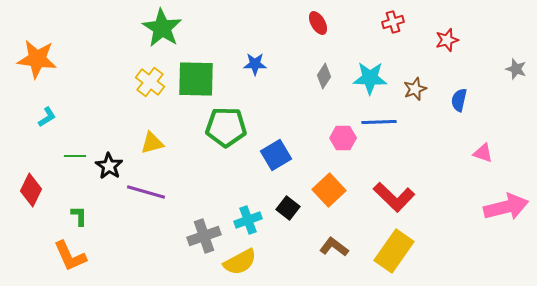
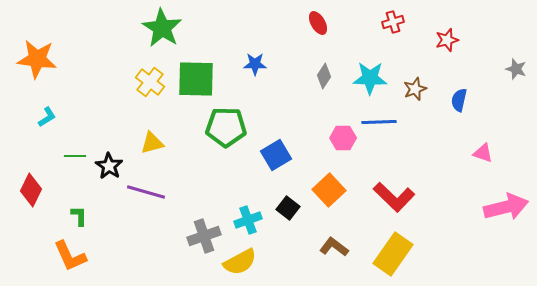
yellow rectangle: moved 1 px left, 3 px down
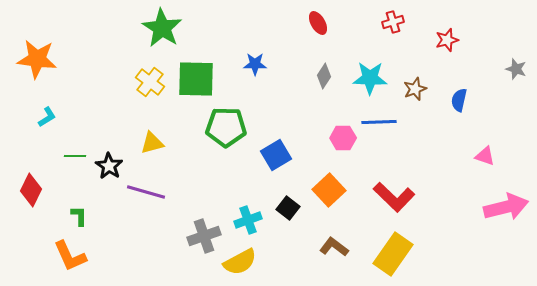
pink triangle: moved 2 px right, 3 px down
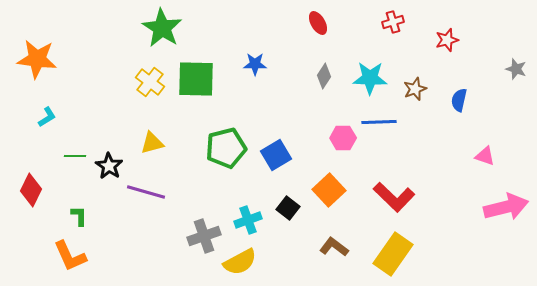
green pentagon: moved 21 px down; rotated 15 degrees counterclockwise
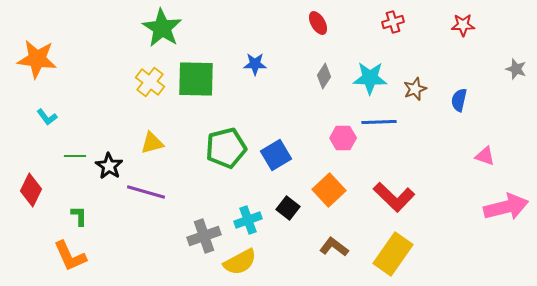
red star: moved 16 px right, 15 px up; rotated 15 degrees clockwise
cyan L-shape: rotated 85 degrees clockwise
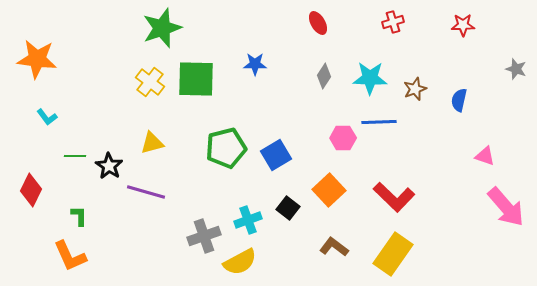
green star: rotated 21 degrees clockwise
pink arrow: rotated 63 degrees clockwise
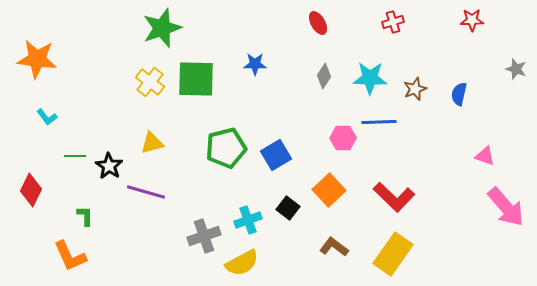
red star: moved 9 px right, 5 px up
blue semicircle: moved 6 px up
green L-shape: moved 6 px right
yellow semicircle: moved 2 px right, 1 px down
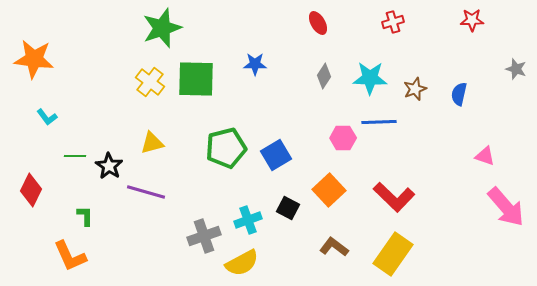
orange star: moved 3 px left
black square: rotated 10 degrees counterclockwise
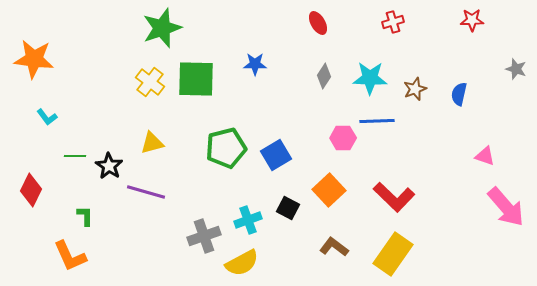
blue line: moved 2 px left, 1 px up
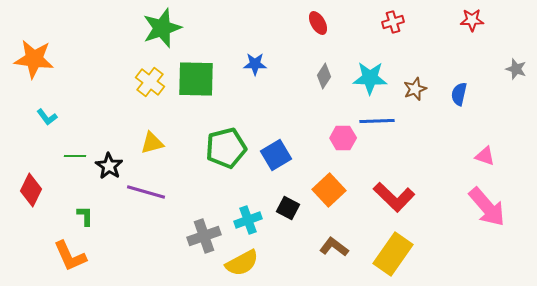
pink arrow: moved 19 px left
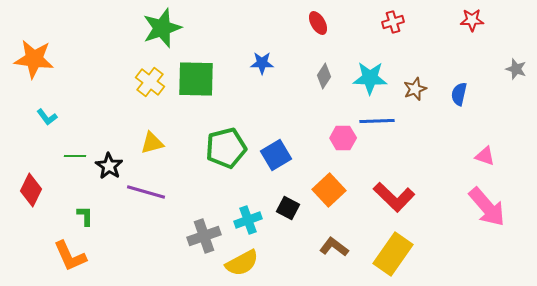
blue star: moved 7 px right, 1 px up
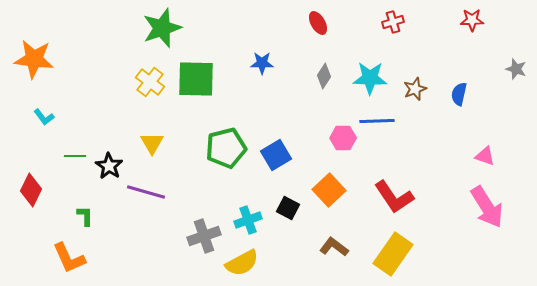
cyan L-shape: moved 3 px left
yellow triangle: rotated 45 degrees counterclockwise
red L-shape: rotated 12 degrees clockwise
pink arrow: rotated 9 degrees clockwise
orange L-shape: moved 1 px left, 2 px down
